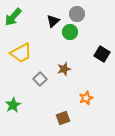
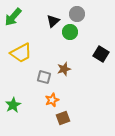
black square: moved 1 px left
gray square: moved 4 px right, 2 px up; rotated 32 degrees counterclockwise
orange star: moved 34 px left, 2 px down
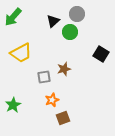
gray square: rotated 24 degrees counterclockwise
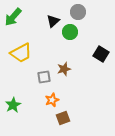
gray circle: moved 1 px right, 2 px up
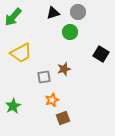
black triangle: moved 8 px up; rotated 24 degrees clockwise
green star: moved 1 px down
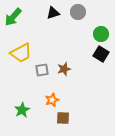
green circle: moved 31 px right, 2 px down
gray square: moved 2 px left, 7 px up
green star: moved 9 px right, 4 px down
brown square: rotated 24 degrees clockwise
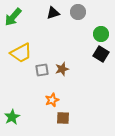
brown star: moved 2 px left
green star: moved 10 px left, 7 px down
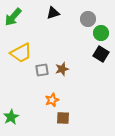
gray circle: moved 10 px right, 7 px down
green circle: moved 1 px up
green star: moved 1 px left
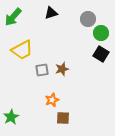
black triangle: moved 2 px left
yellow trapezoid: moved 1 px right, 3 px up
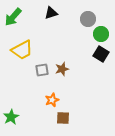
green circle: moved 1 px down
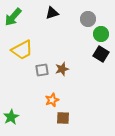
black triangle: moved 1 px right
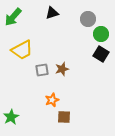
brown square: moved 1 px right, 1 px up
